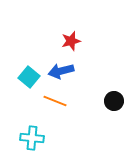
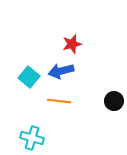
red star: moved 1 px right, 3 px down
orange line: moved 4 px right; rotated 15 degrees counterclockwise
cyan cross: rotated 10 degrees clockwise
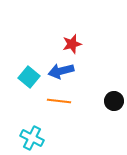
cyan cross: rotated 10 degrees clockwise
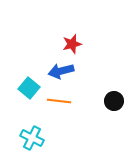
cyan square: moved 11 px down
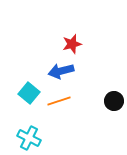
cyan square: moved 5 px down
orange line: rotated 25 degrees counterclockwise
cyan cross: moved 3 px left
